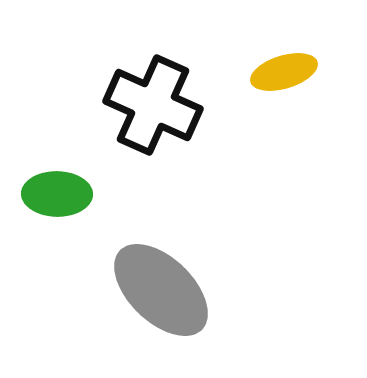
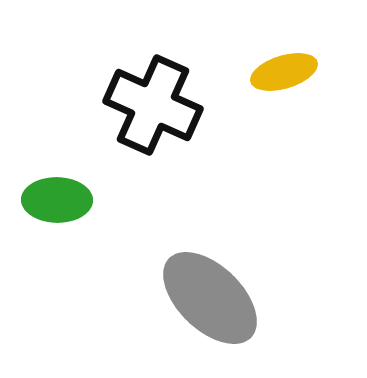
green ellipse: moved 6 px down
gray ellipse: moved 49 px right, 8 px down
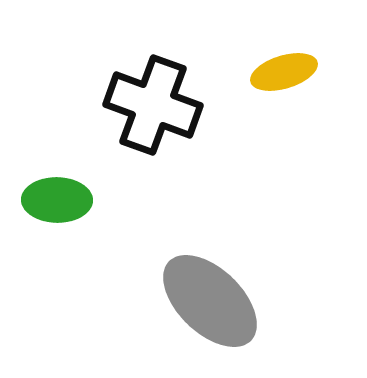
black cross: rotated 4 degrees counterclockwise
gray ellipse: moved 3 px down
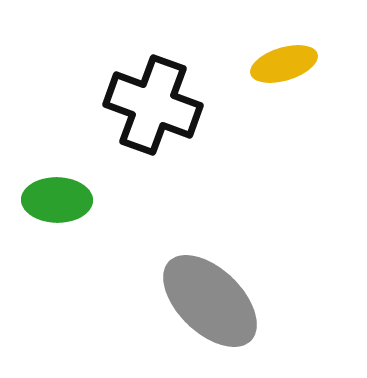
yellow ellipse: moved 8 px up
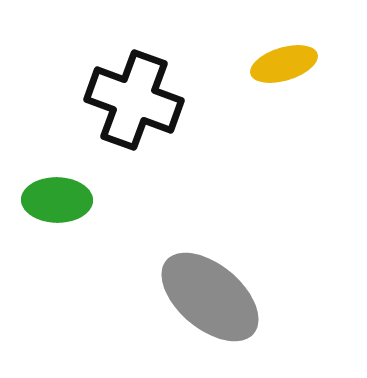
black cross: moved 19 px left, 5 px up
gray ellipse: moved 4 px up; rotated 4 degrees counterclockwise
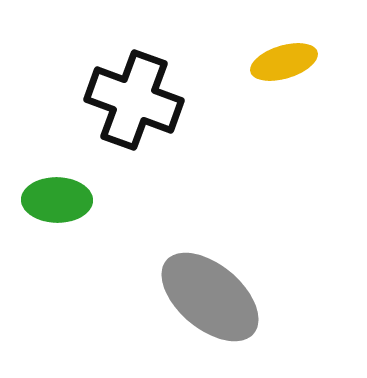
yellow ellipse: moved 2 px up
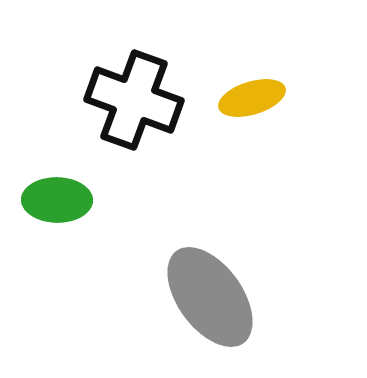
yellow ellipse: moved 32 px left, 36 px down
gray ellipse: rotated 14 degrees clockwise
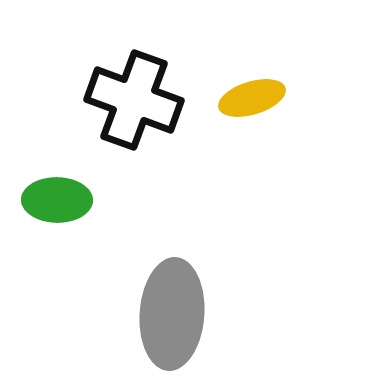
gray ellipse: moved 38 px left, 17 px down; rotated 40 degrees clockwise
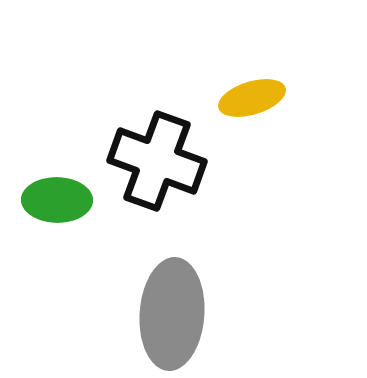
black cross: moved 23 px right, 61 px down
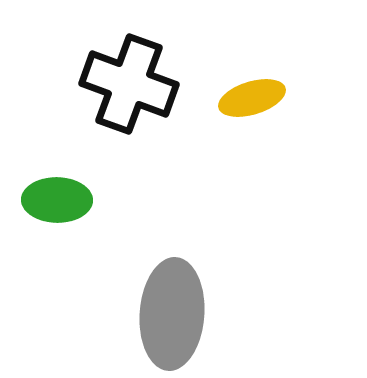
black cross: moved 28 px left, 77 px up
